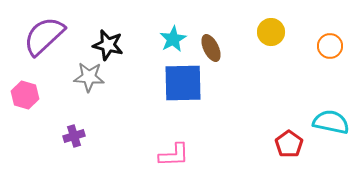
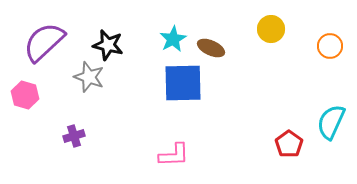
yellow circle: moved 3 px up
purple semicircle: moved 6 px down
brown ellipse: rotated 40 degrees counterclockwise
gray star: rotated 16 degrees clockwise
cyan semicircle: rotated 78 degrees counterclockwise
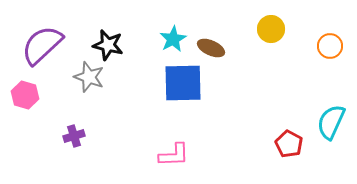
purple semicircle: moved 2 px left, 3 px down
red pentagon: rotated 8 degrees counterclockwise
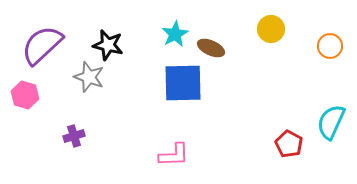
cyan star: moved 2 px right, 5 px up
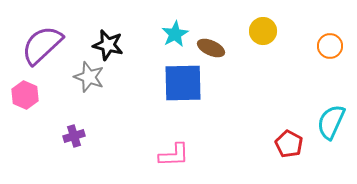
yellow circle: moved 8 px left, 2 px down
pink hexagon: rotated 8 degrees clockwise
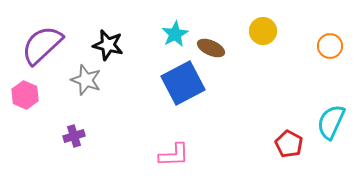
gray star: moved 3 px left, 3 px down
blue square: rotated 27 degrees counterclockwise
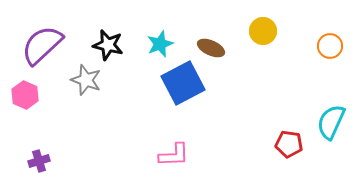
cyan star: moved 15 px left, 10 px down; rotated 8 degrees clockwise
purple cross: moved 35 px left, 25 px down
red pentagon: rotated 20 degrees counterclockwise
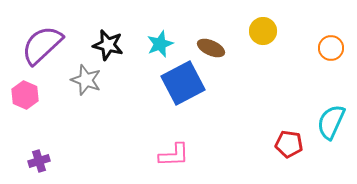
orange circle: moved 1 px right, 2 px down
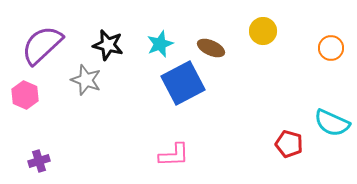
cyan semicircle: moved 1 px right, 1 px down; rotated 90 degrees counterclockwise
red pentagon: rotated 8 degrees clockwise
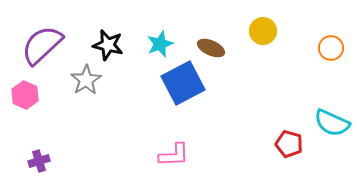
gray star: rotated 20 degrees clockwise
